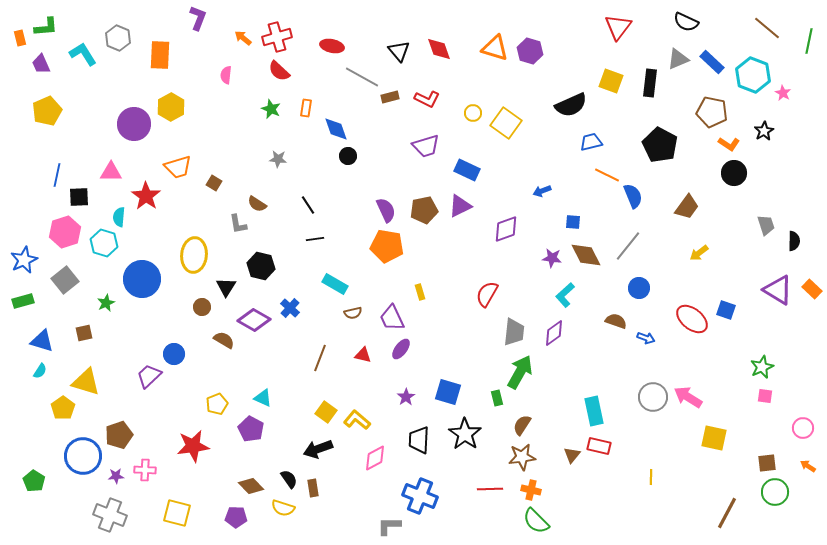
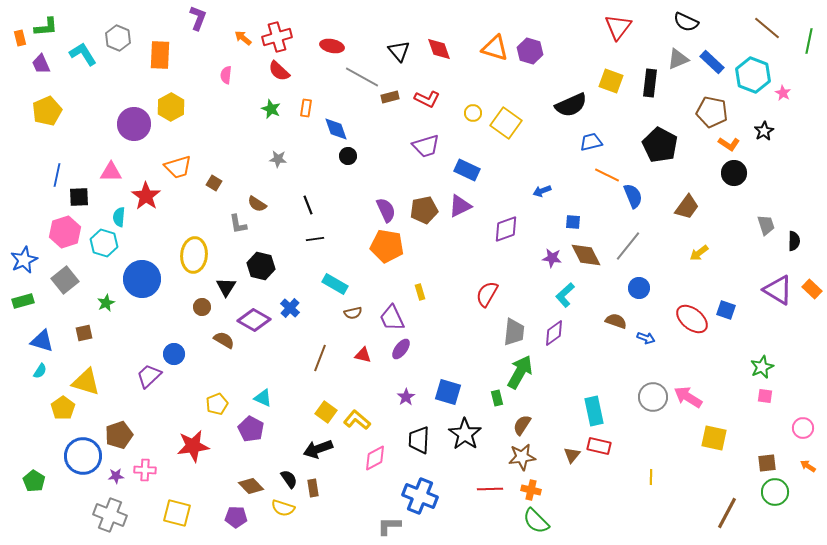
black line at (308, 205): rotated 12 degrees clockwise
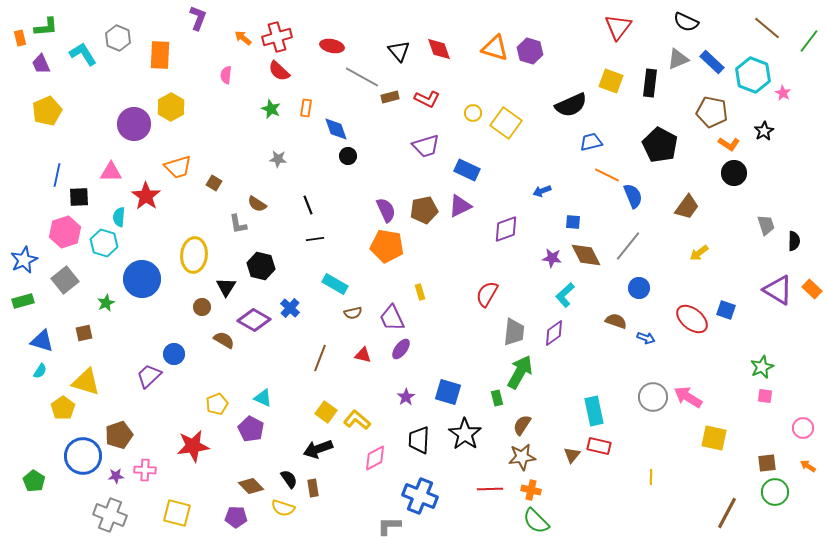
green line at (809, 41): rotated 25 degrees clockwise
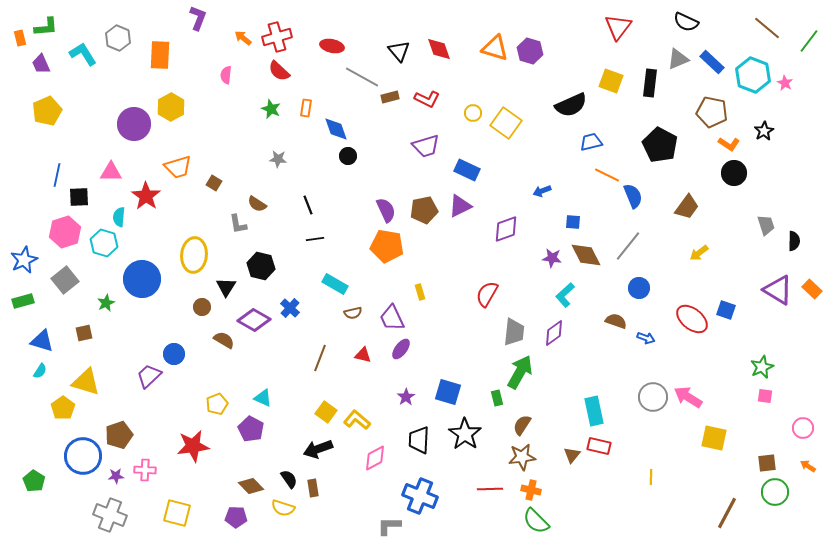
pink star at (783, 93): moved 2 px right, 10 px up
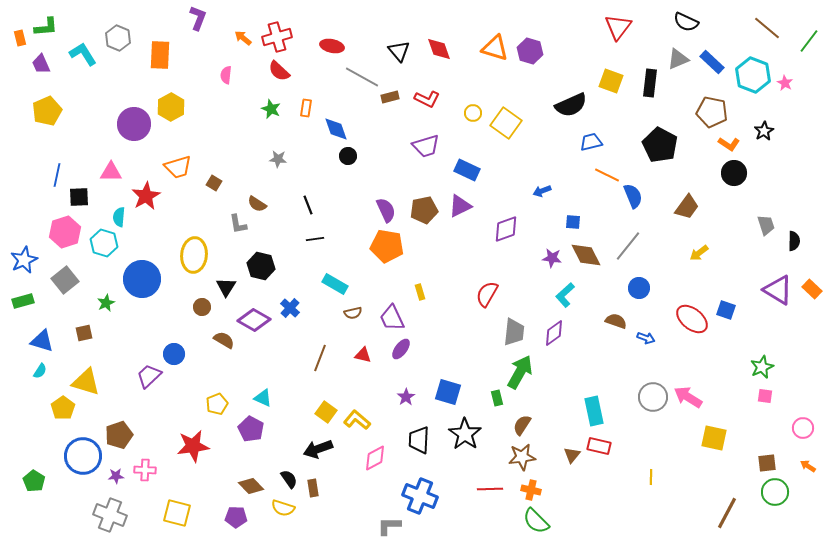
red star at (146, 196): rotated 8 degrees clockwise
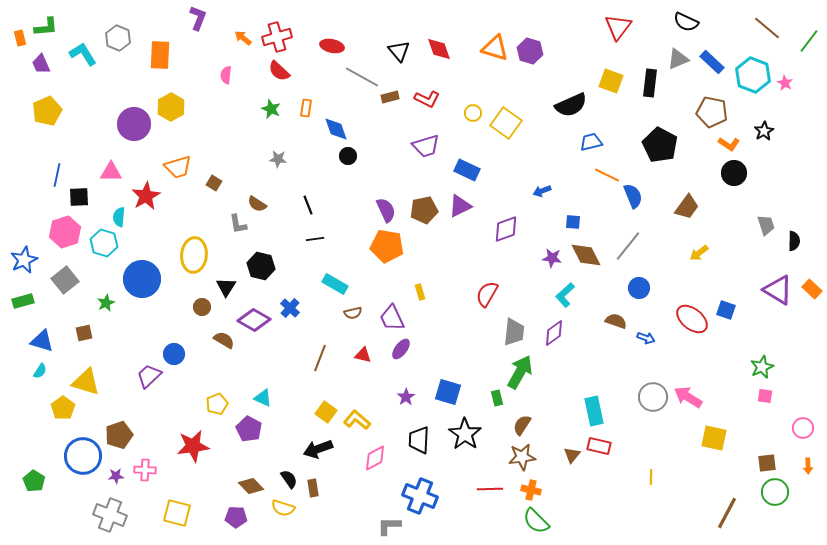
purple pentagon at (251, 429): moved 2 px left
orange arrow at (808, 466): rotated 126 degrees counterclockwise
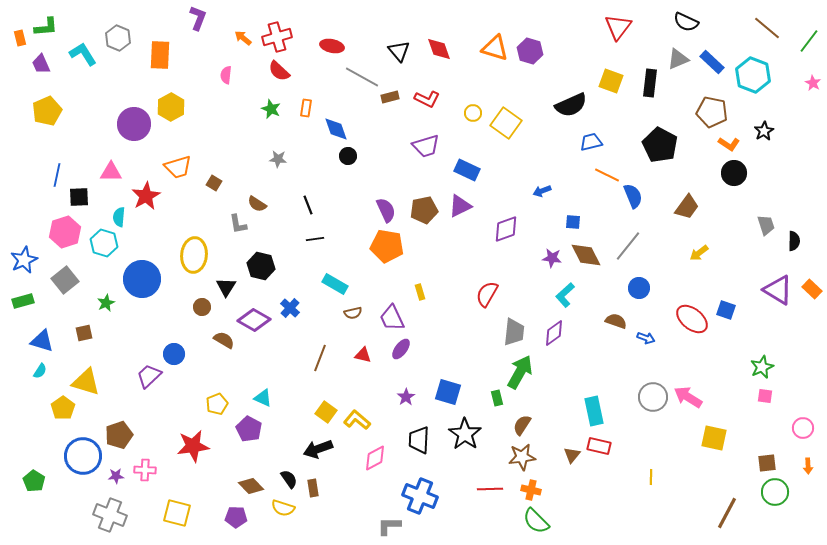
pink star at (785, 83): moved 28 px right
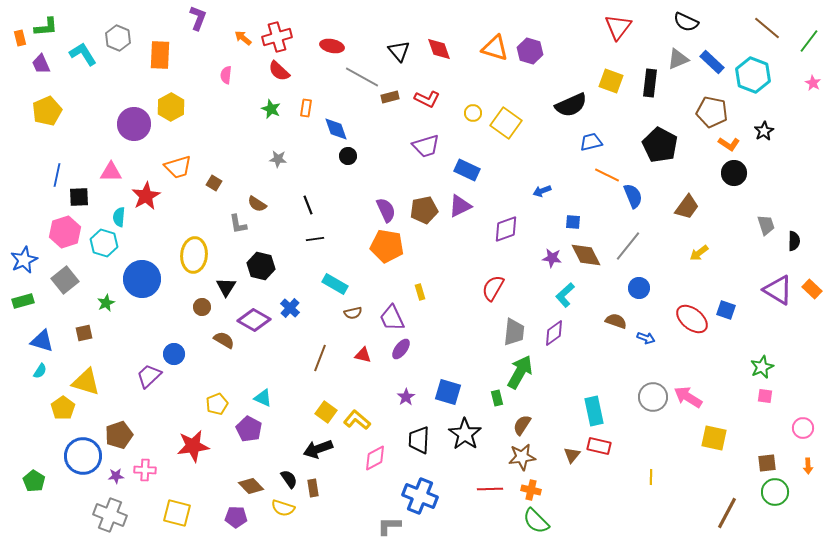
red semicircle at (487, 294): moved 6 px right, 6 px up
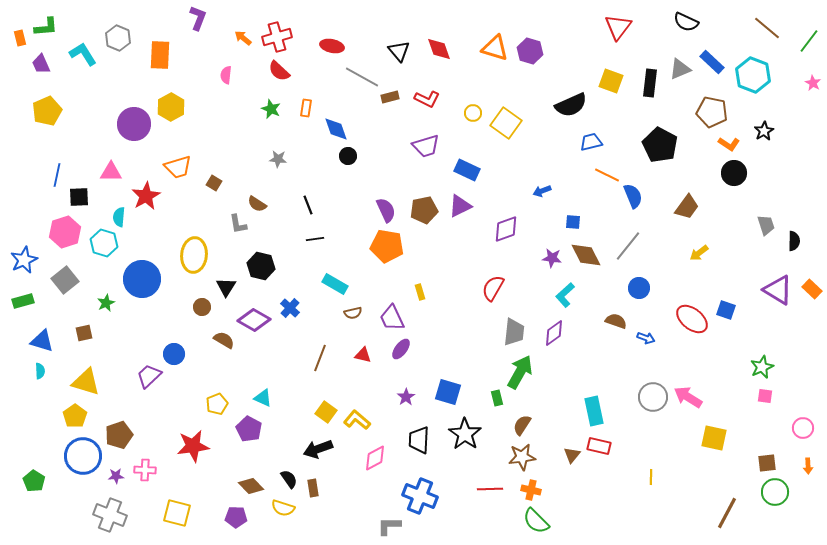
gray triangle at (678, 59): moved 2 px right, 10 px down
cyan semicircle at (40, 371): rotated 35 degrees counterclockwise
yellow pentagon at (63, 408): moved 12 px right, 8 px down
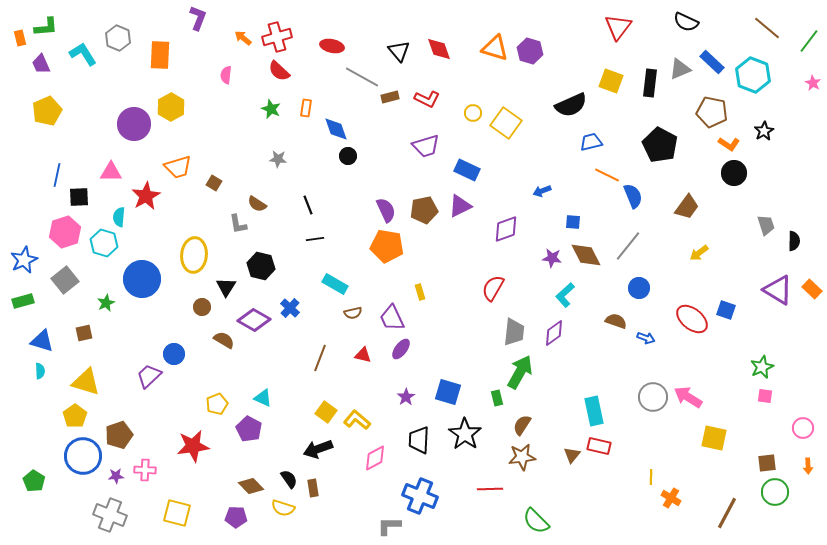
orange cross at (531, 490): moved 140 px right, 8 px down; rotated 18 degrees clockwise
